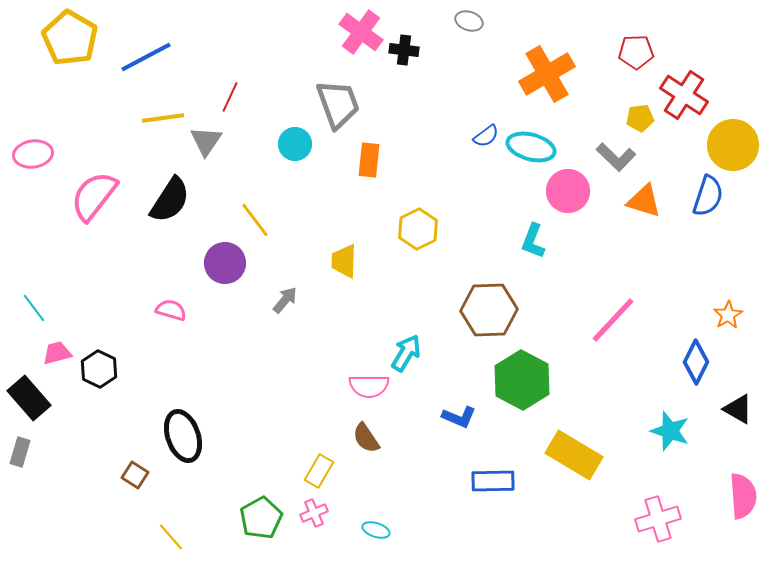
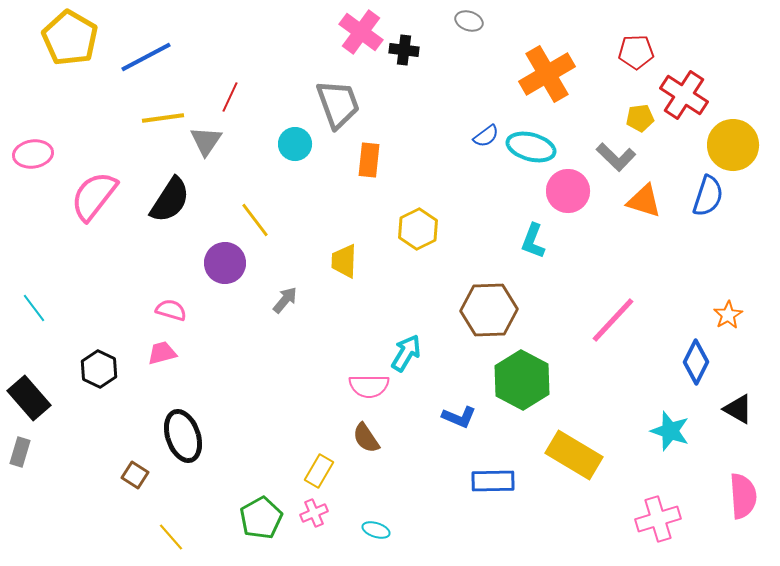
pink trapezoid at (57, 353): moved 105 px right
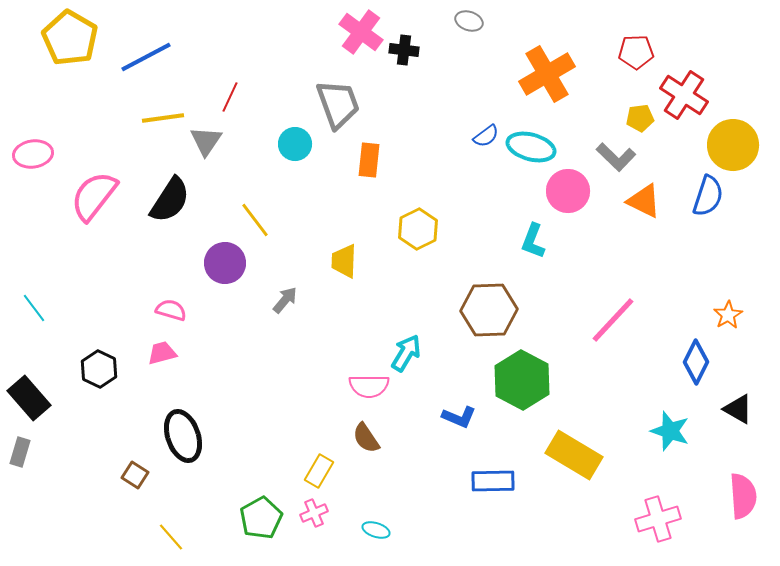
orange triangle at (644, 201): rotated 9 degrees clockwise
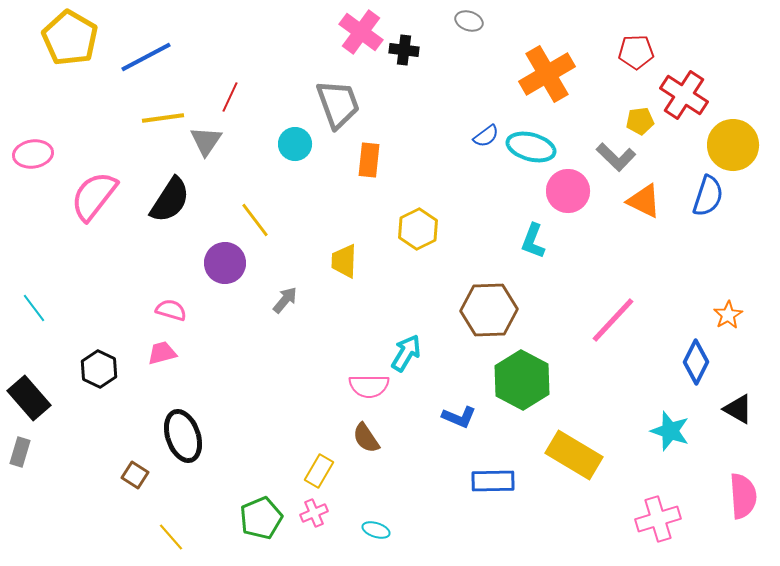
yellow pentagon at (640, 118): moved 3 px down
green pentagon at (261, 518): rotated 6 degrees clockwise
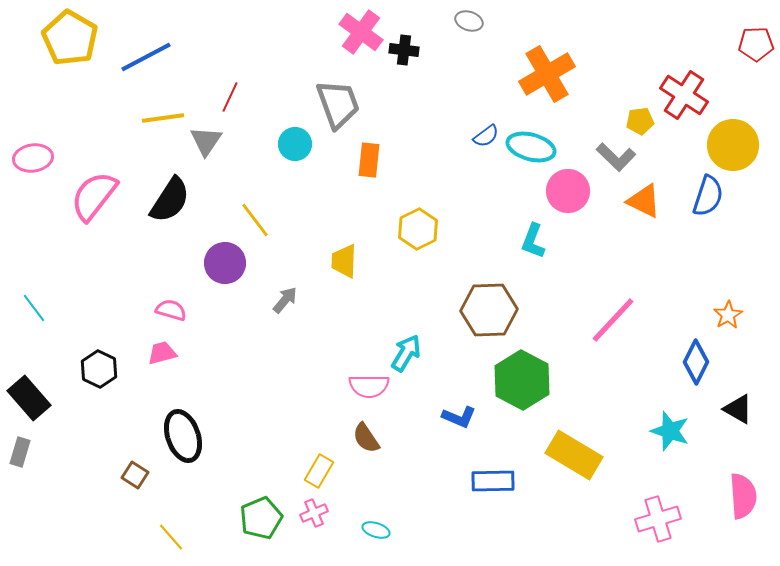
red pentagon at (636, 52): moved 120 px right, 8 px up
pink ellipse at (33, 154): moved 4 px down
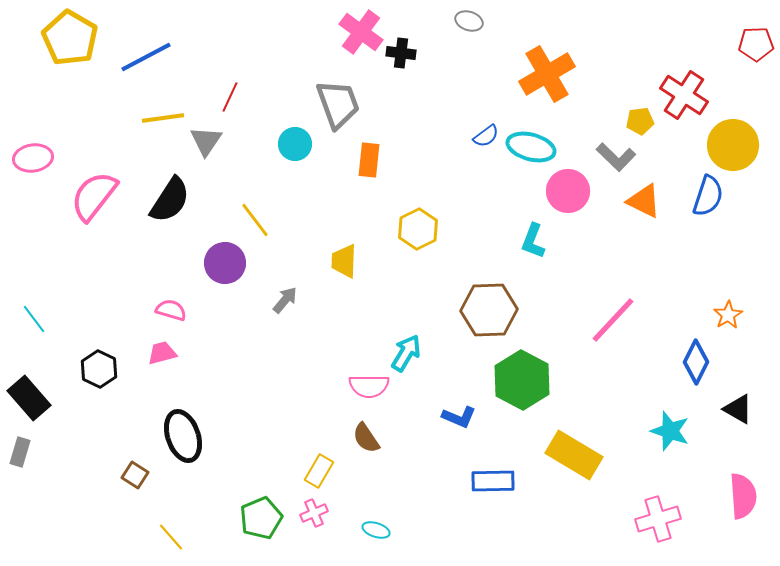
black cross at (404, 50): moved 3 px left, 3 px down
cyan line at (34, 308): moved 11 px down
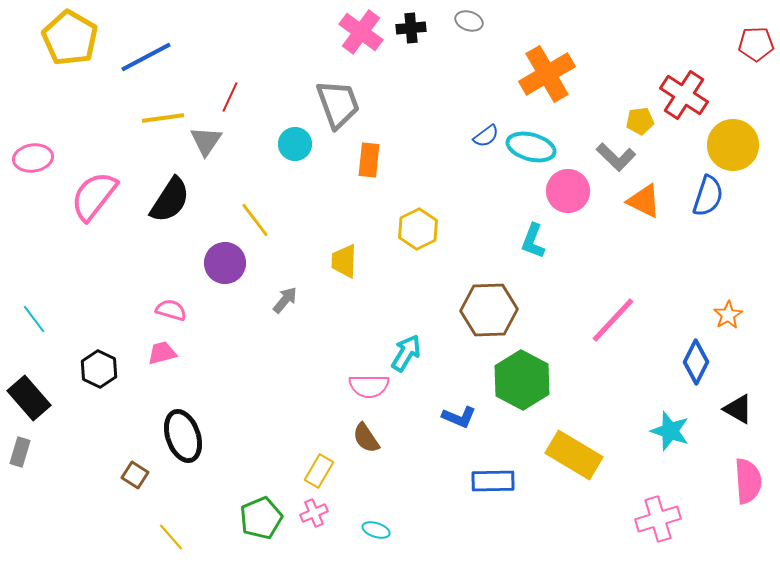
black cross at (401, 53): moved 10 px right, 25 px up; rotated 12 degrees counterclockwise
pink semicircle at (743, 496): moved 5 px right, 15 px up
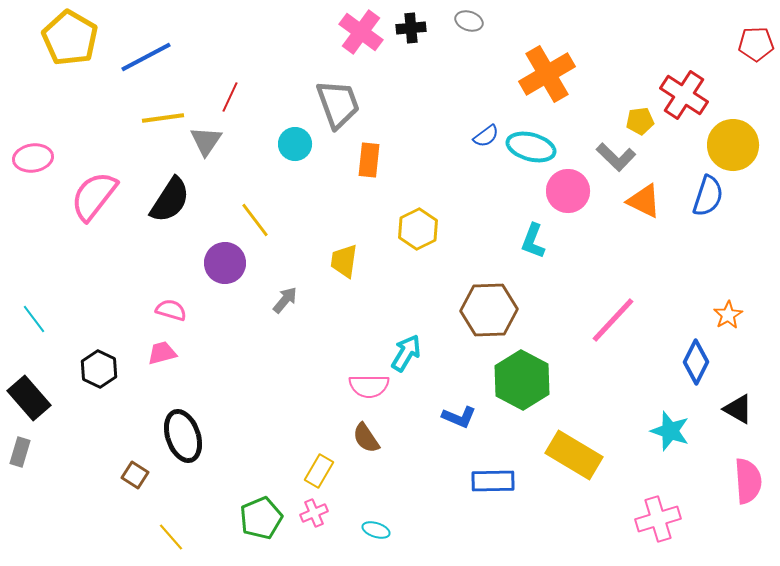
yellow trapezoid at (344, 261): rotated 6 degrees clockwise
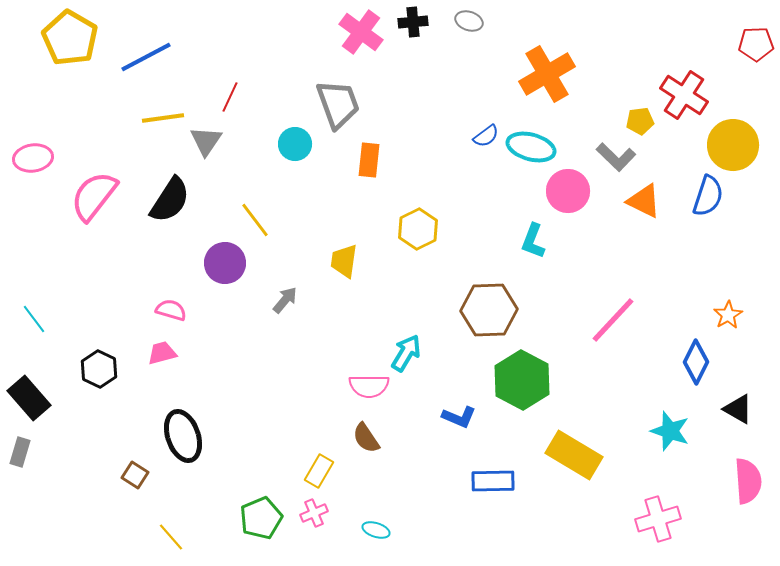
black cross at (411, 28): moved 2 px right, 6 px up
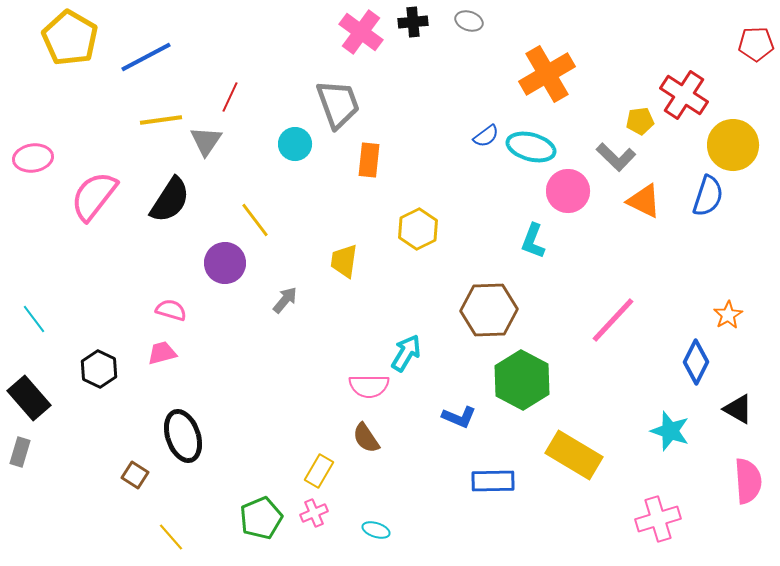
yellow line at (163, 118): moved 2 px left, 2 px down
